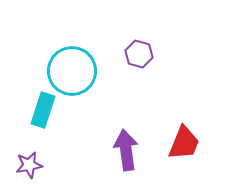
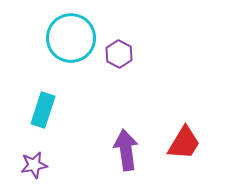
purple hexagon: moved 20 px left; rotated 12 degrees clockwise
cyan circle: moved 1 px left, 33 px up
red trapezoid: rotated 9 degrees clockwise
purple star: moved 5 px right
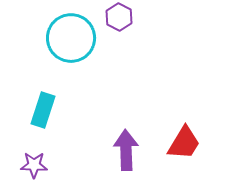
purple hexagon: moved 37 px up
purple arrow: rotated 6 degrees clockwise
purple star: rotated 12 degrees clockwise
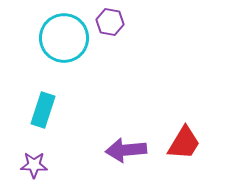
purple hexagon: moved 9 px left, 5 px down; rotated 16 degrees counterclockwise
cyan circle: moved 7 px left
purple arrow: rotated 93 degrees counterclockwise
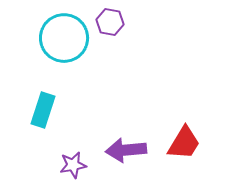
purple star: moved 39 px right; rotated 12 degrees counterclockwise
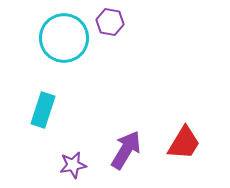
purple arrow: rotated 126 degrees clockwise
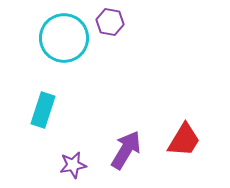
red trapezoid: moved 3 px up
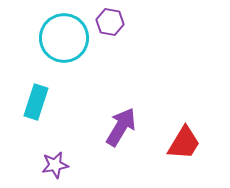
cyan rectangle: moved 7 px left, 8 px up
red trapezoid: moved 3 px down
purple arrow: moved 5 px left, 23 px up
purple star: moved 18 px left
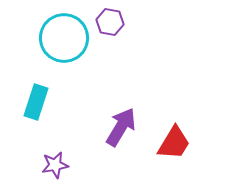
red trapezoid: moved 10 px left
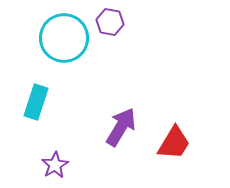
purple star: rotated 20 degrees counterclockwise
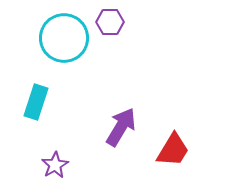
purple hexagon: rotated 12 degrees counterclockwise
red trapezoid: moved 1 px left, 7 px down
